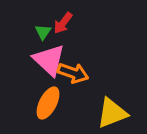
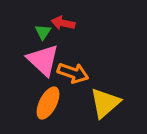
red arrow: rotated 65 degrees clockwise
pink triangle: moved 6 px left
yellow triangle: moved 7 px left, 10 px up; rotated 20 degrees counterclockwise
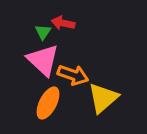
orange arrow: moved 2 px down
yellow triangle: moved 2 px left, 5 px up
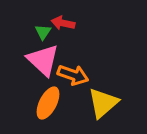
yellow triangle: moved 5 px down
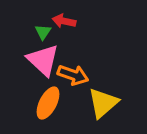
red arrow: moved 1 px right, 2 px up
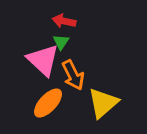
green triangle: moved 18 px right, 10 px down
orange arrow: rotated 44 degrees clockwise
orange ellipse: rotated 16 degrees clockwise
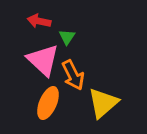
red arrow: moved 25 px left
green triangle: moved 6 px right, 5 px up
orange ellipse: rotated 20 degrees counterclockwise
